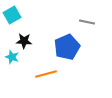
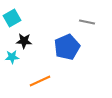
cyan square: moved 3 px down
cyan star: rotated 24 degrees counterclockwise
orange line: moved 6 px left, 7 px down; rotated 10 degrees counterclockwise
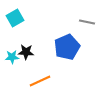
cyan square: moved 3 px right
black star: moved 2 px right, 11 px down
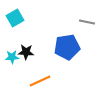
blue pentagon: rotated 15 degrees clockwise
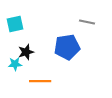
cyan square: moved 6 px down; rotated 18 degrees clockwise
black star: rotated 21 degrees counterclockwise
cyan star: moved 3 px right, 7 px down
orange line: rotated 25 degrees clockwise
